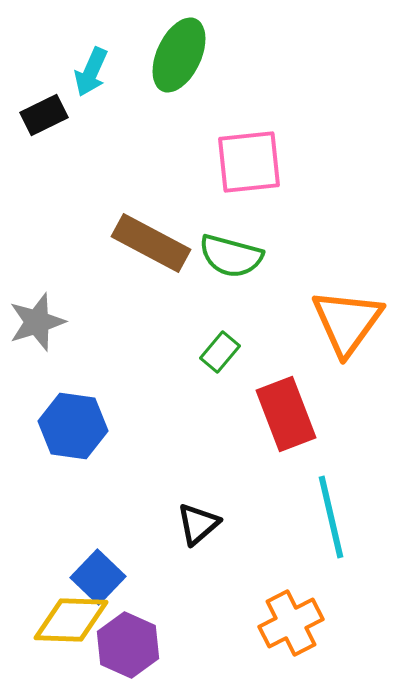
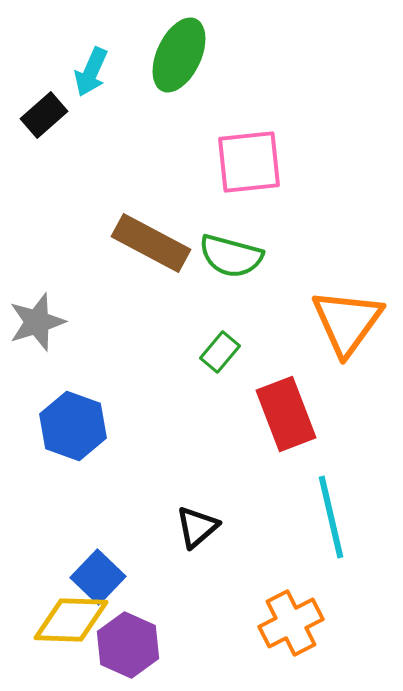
black rectangle: rotated 15 degrees counterclockwise
blue hexagon: rotated 12 degrees clockwise
black triangle: moved 1 px left, 3 px down
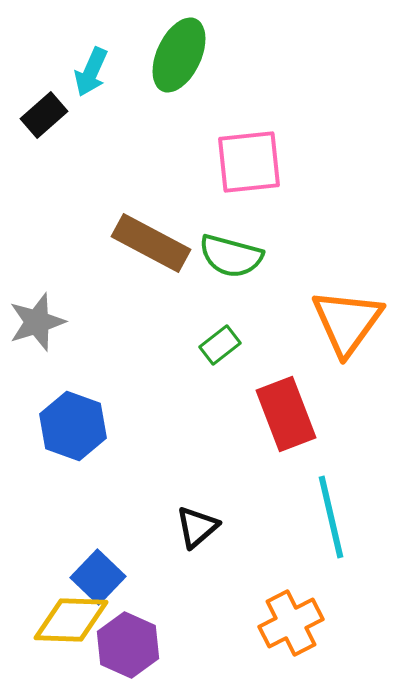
green rectangle: moved 7 px up; rotated 12 degrees clockwise
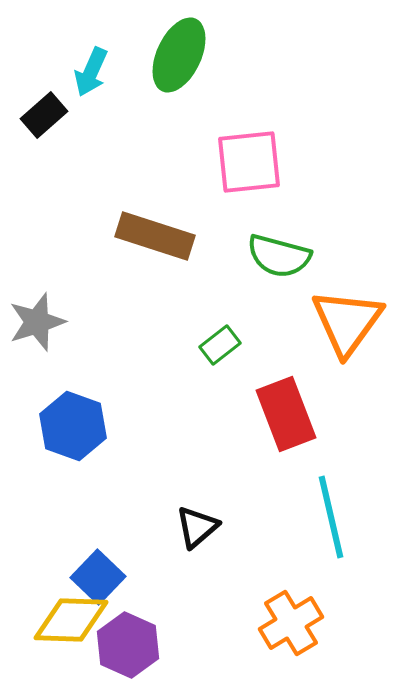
brown rectangle: moved 4 px right, 7 px up; rotated 10 degrees counterclockwise
green semicircle: moved 48 px right
orange cross: rotated 4 degrees counterclockwise
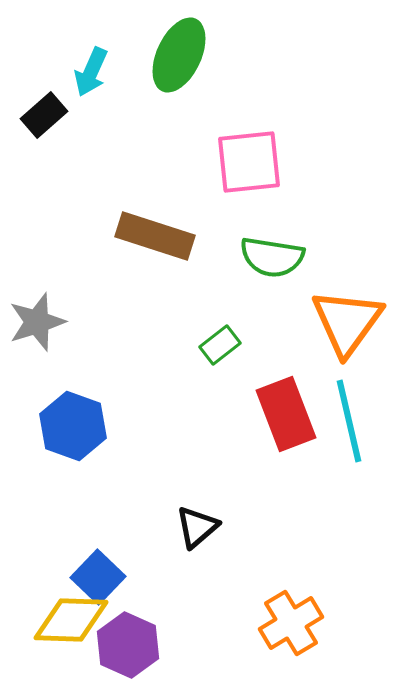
green semicircle: moved 7 px left, 1 px down; rotated 6 degrees counterclockwise
cyan line: moved 18 px right, 96 px up
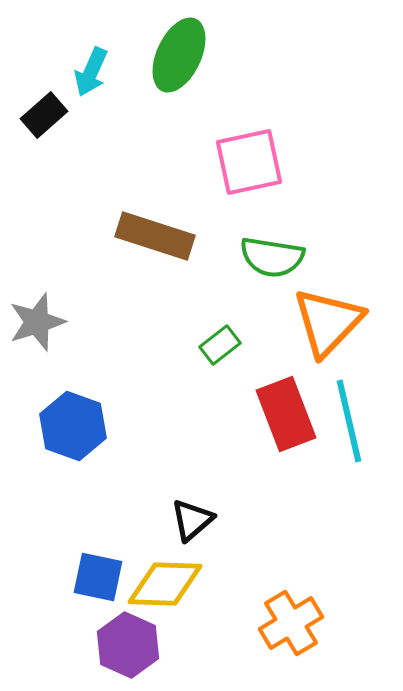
pink square: rotated 6 degrees counterclockwise
orange triangle: moved 19 px left; rotated 8 degrees clockwise
black triangle: moved 5 px left, 7 px up
blue square: rotated 32 degrees counterclockwise
yellow diamond: moved 94 px right, 36 px up
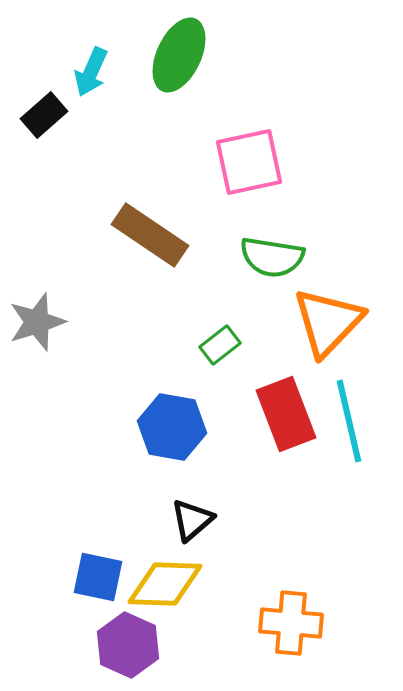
brown rectangle: moved 5 px left, 1 px up; rotated 16 degrees clockwise
blue hexagon: moved 99 px right, 1 px down; rotated 10 degrees counterclockwise
orange cross: rotated 36 degrees clockwise
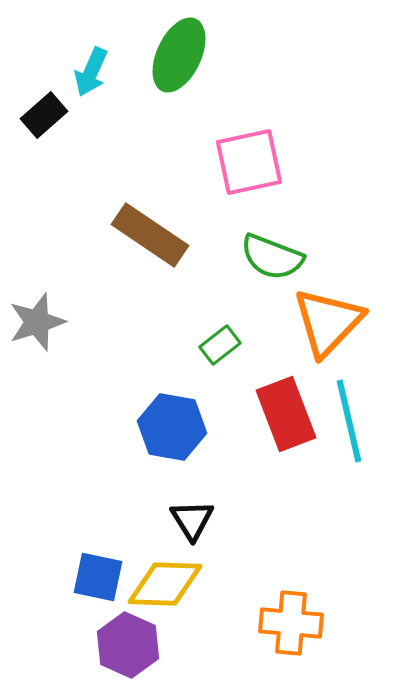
green semicircle: rotated 12 degrees clockwise
black triangle: rotated 21 degrees counterclockwise
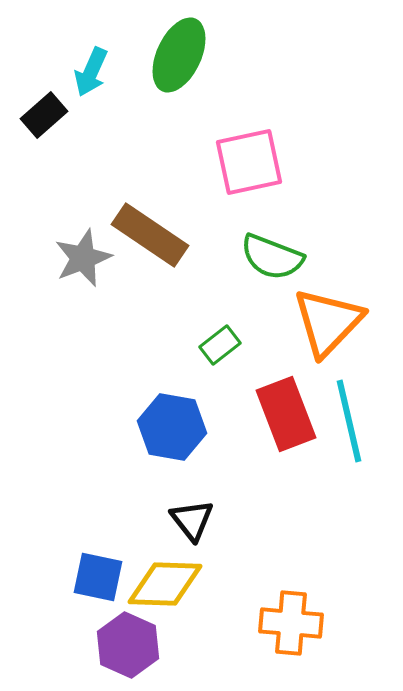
gray star: moved 46 px right, 64 px up; rotated 4 degrees counterclockwise
black triangle: rotated 6 degrees counterclockwise
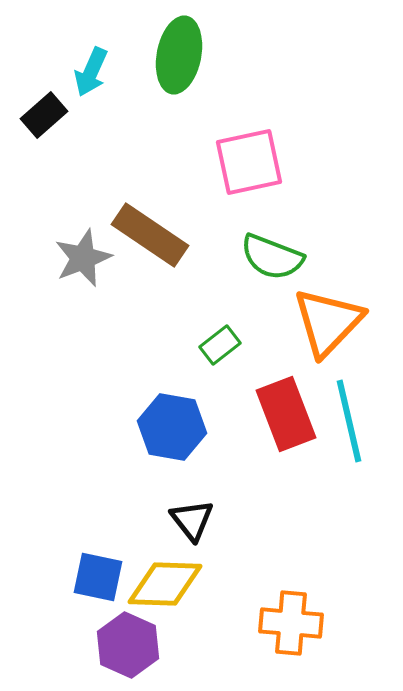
green ellipse: rotated 14 degrees counterclockwise
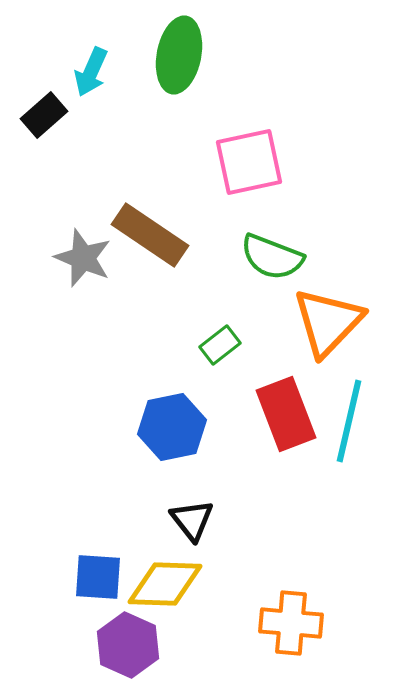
gray star: rotated 28 degrees counterclockwise
cyan line: rotated 26 degrees clockwise
blue hexagon: rotated 22 degrees counterclockwise
blue square: rotated 8 degrees counterclockwise
